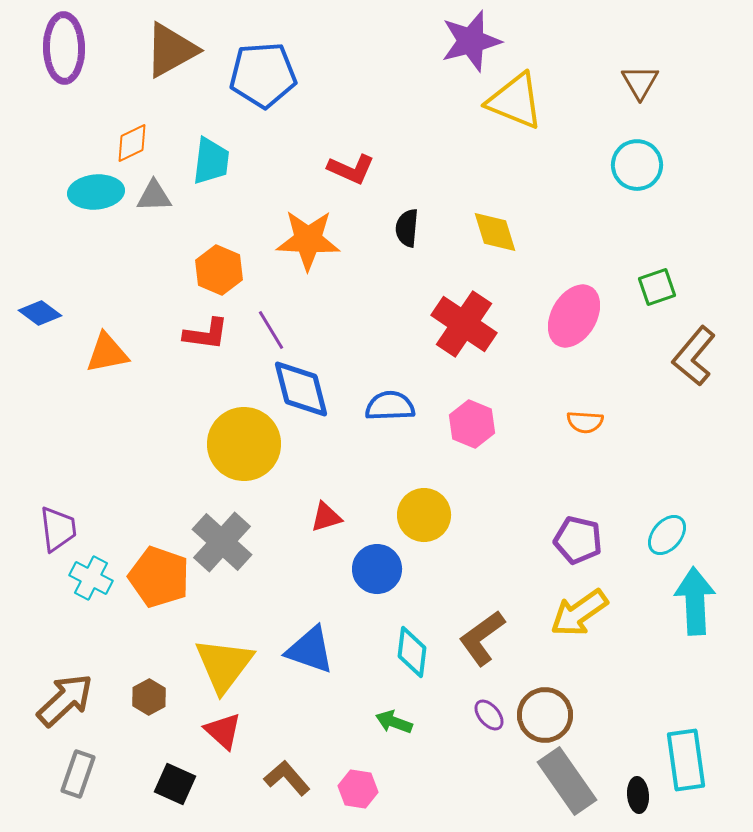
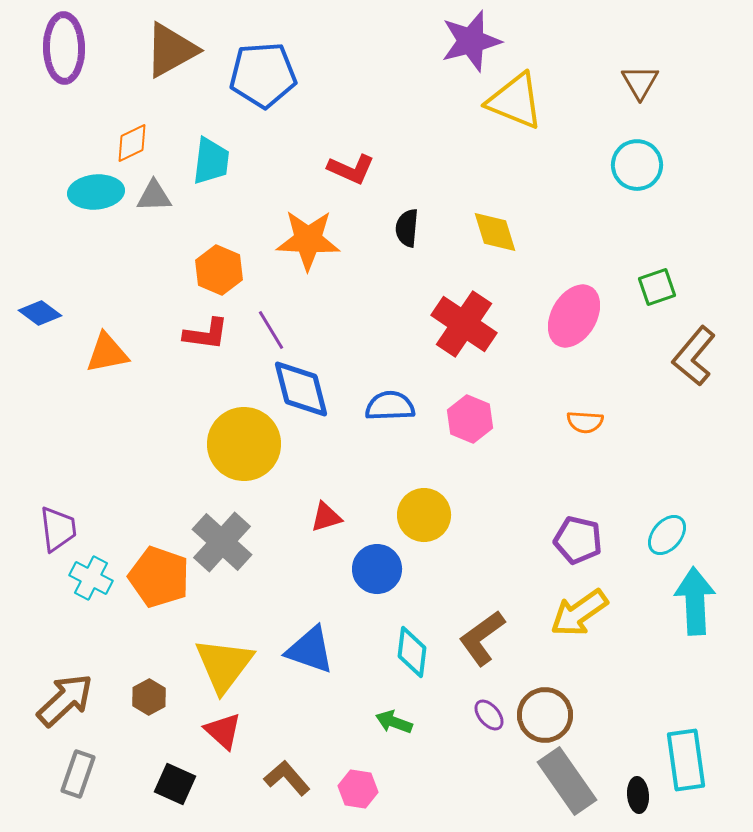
pink hexagon at (472, 424): moved 2 px left, 5 px up
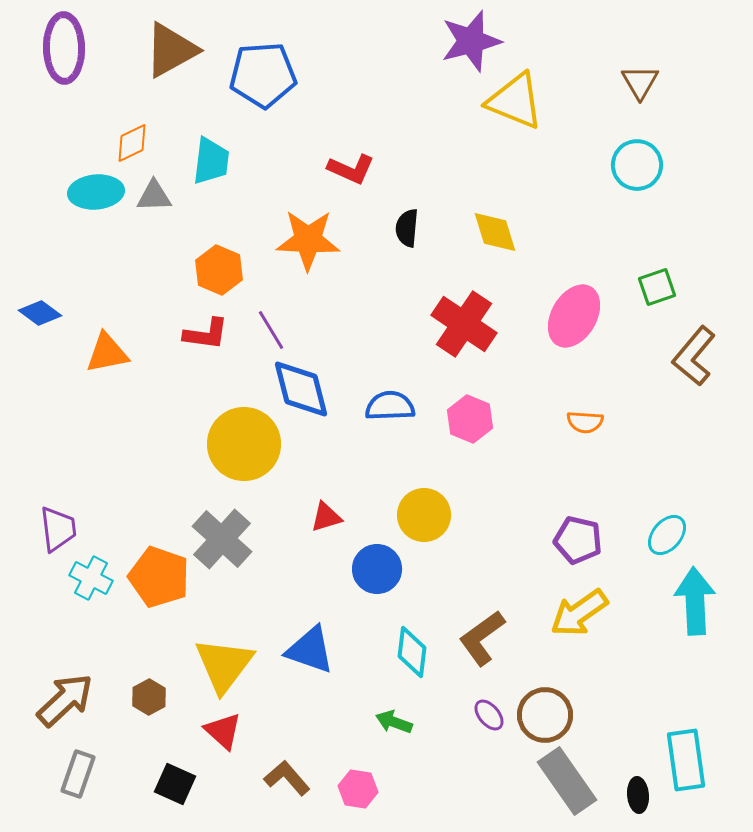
gray cross at (222, 542): moved 3 px up
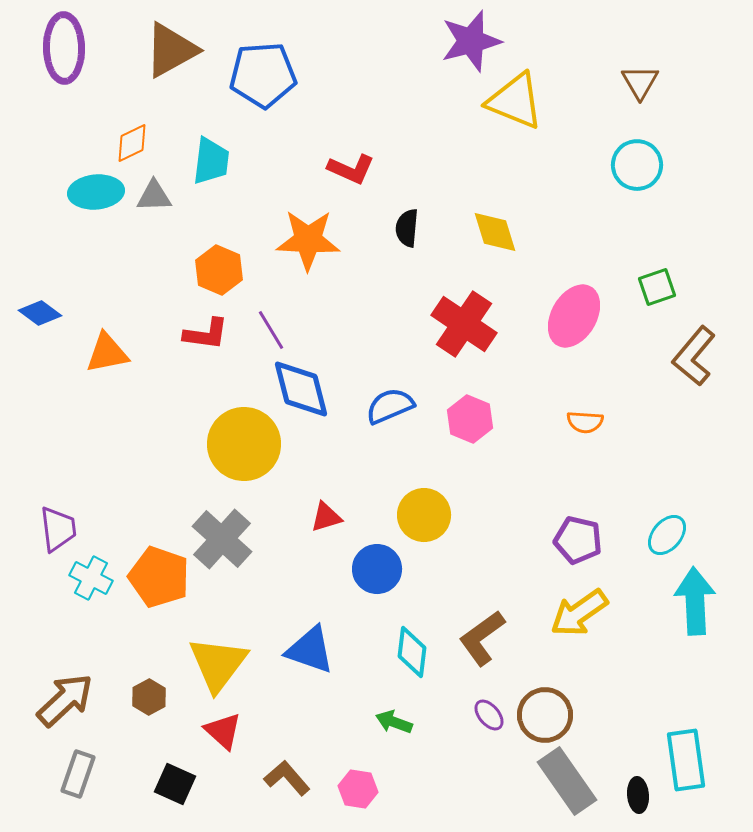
blue semicircle at (390, 406): rotated 21 degrees counterclockwise
yellow triangle at (224, 665): moved 6 px left, 1 px up
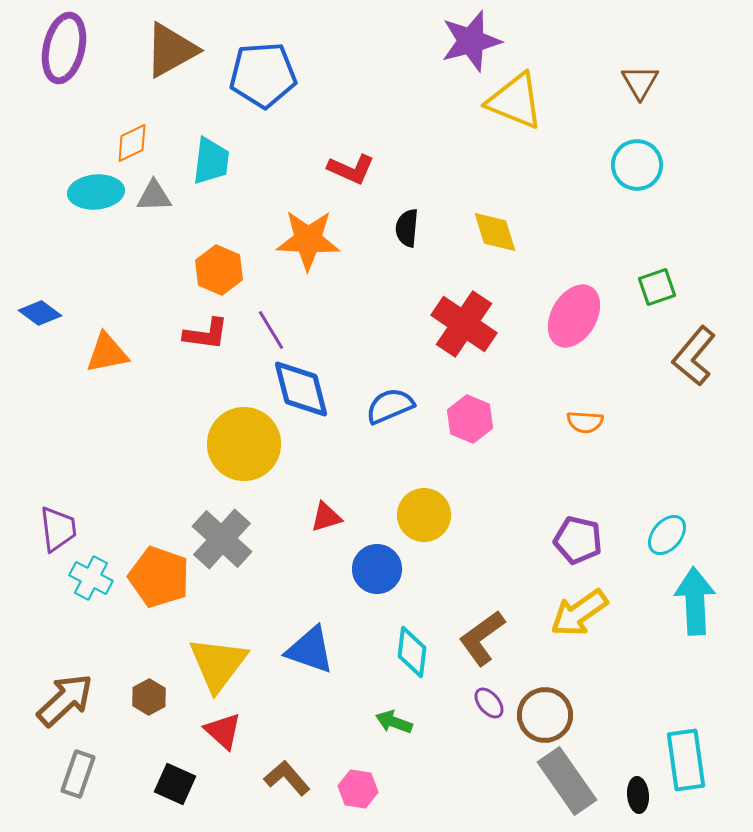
purple ellipse at (64, 48): rotated 14 degrees clockwise
purple ellipse at (489, 715): moved 12 px up
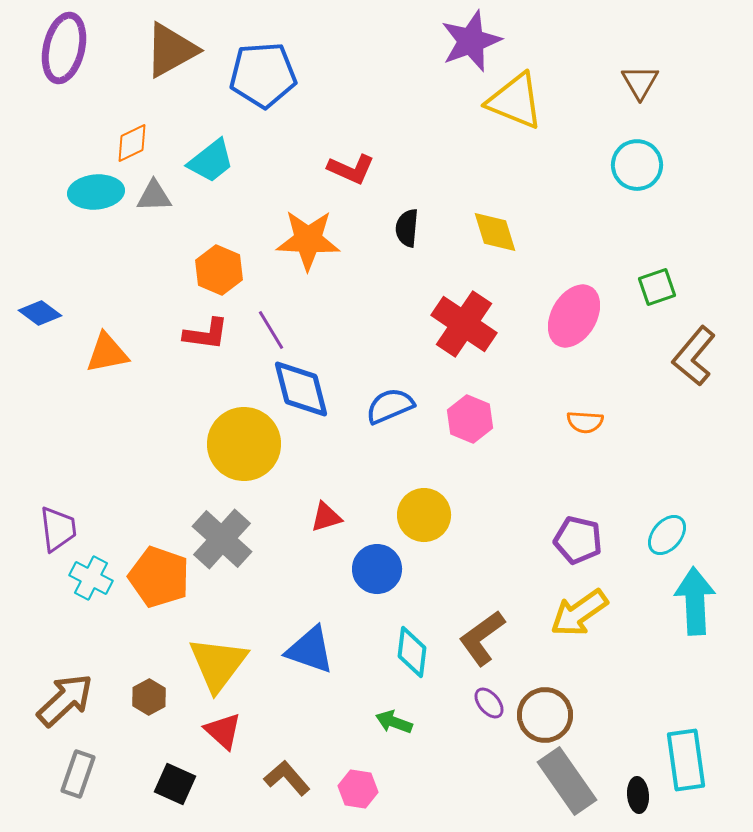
purple star at (471, 41): rotated 6 degrees counterclockwise
cyan trapezoid at (211, 161): rotated 45 degrees clockwise
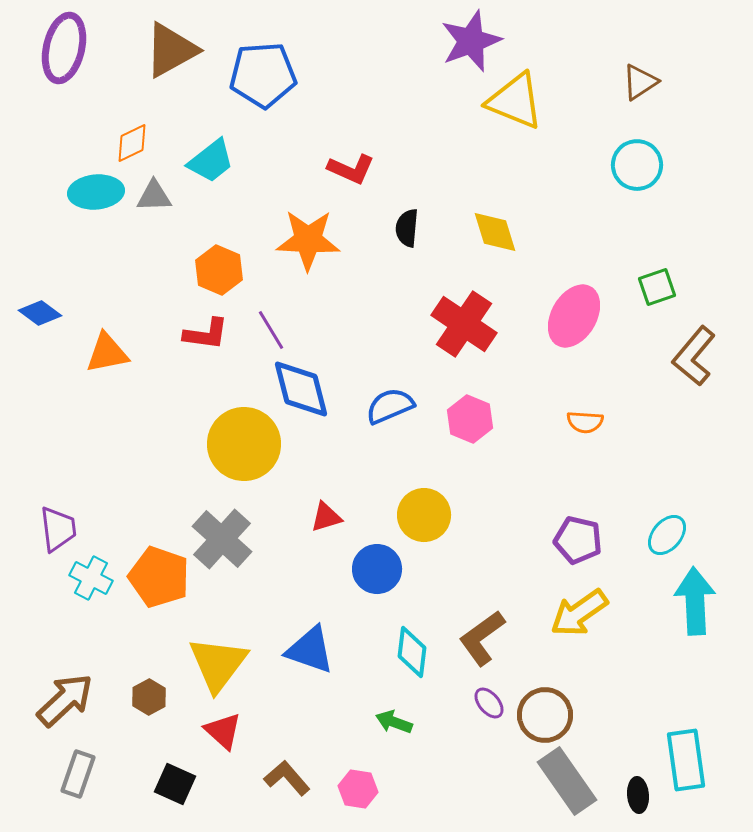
brown triangle at (640, 82): rotated 27 degrees clockwise
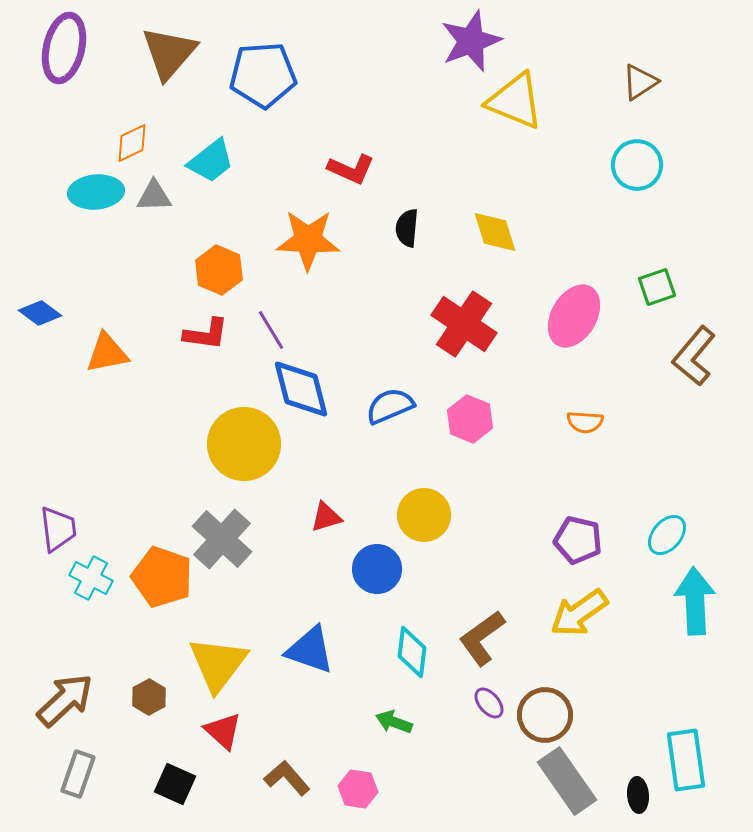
brown triangle at (171, 50): moved 2 px left, 3 px down; rotated 20 degrees counterclockwise
orange pentagon at (159, 577): moved 3 px right
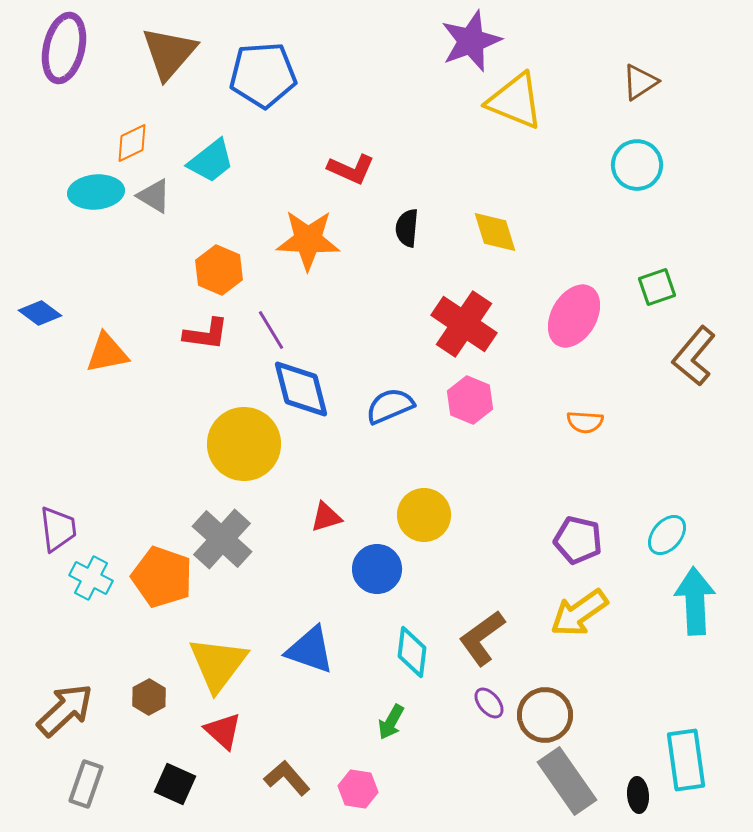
gray triangle at (154, 196): rotated 33 degrees clockwise
pink hexagon at (470, 419): moved 19 px up
brown arrow at (65, 700): moved 10 px down
green arrow at (394, 722): moved 3 px left; rotated 81 degrees counterclockwise
gray rectangle at (78, 774): moved 8 px right, 10 px down
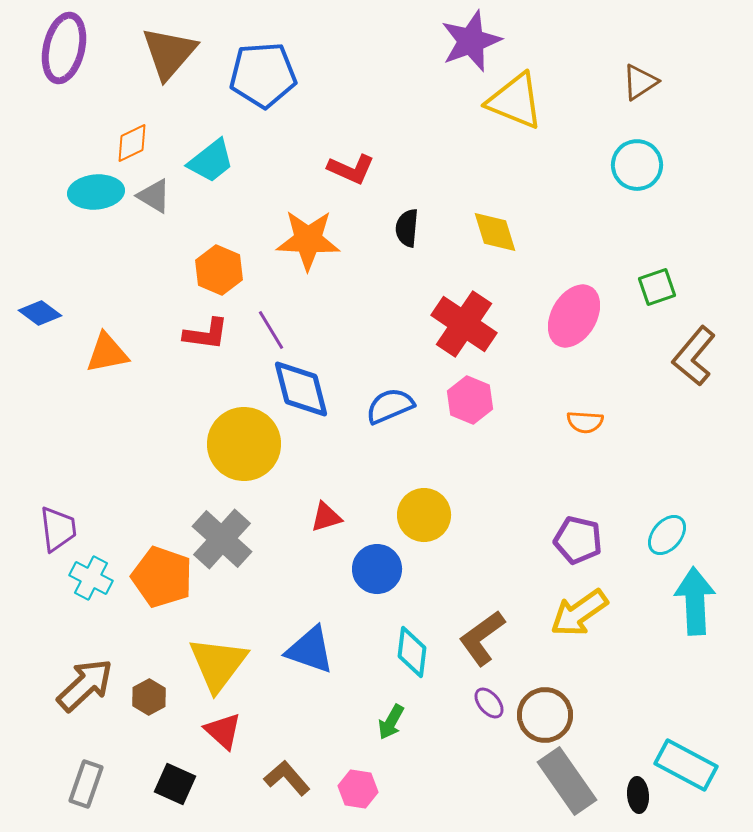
brown arrow at (65, 710): moved 20 px right, 25 px up
cyan rectangle at (686, 760): moved 5 px down; rotated 54 degrees counterclockwise
